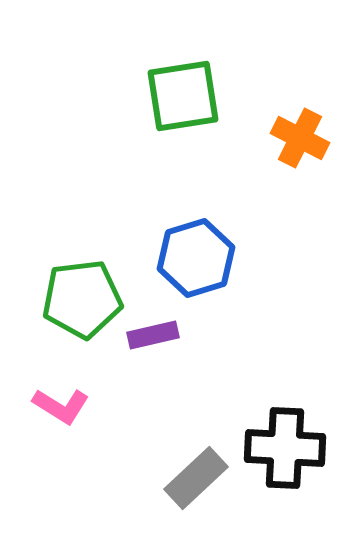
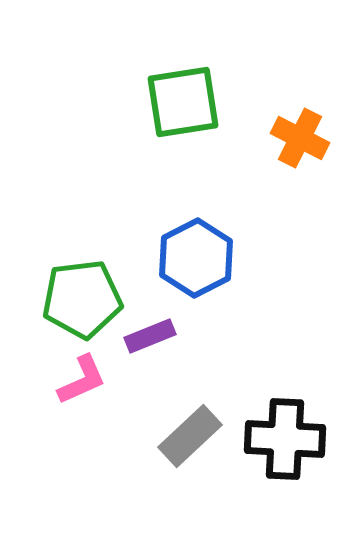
green square: moved 6 px down
blue hexagon: rotated 10 degrees counterclockwise
purple rectangle: moved 3 px left, 1 px down; rotated 9 degrees counterclockwise
pink L-shape: moved 21 px right, 26 px up; rotated 56 degrees counterclockwise
black cross: moved 9 px up
gray rectangle: moved 6 px left, 42 px up
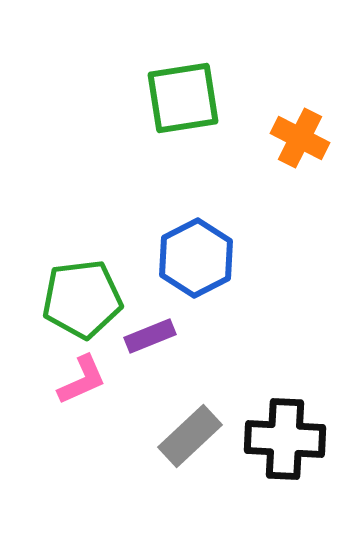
green square: moved 4 px up
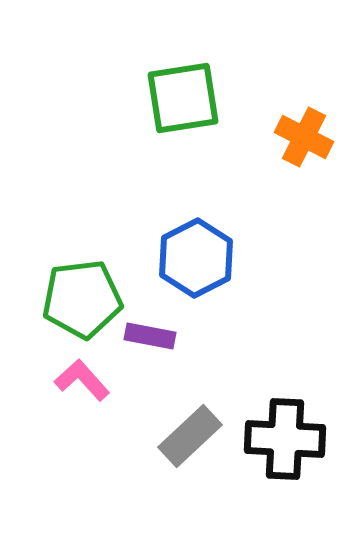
orange cross: moved 4 px right, 1 px up
purple rectangle: rotated 33 degrees clockwise
pink L-shape: rotated 108 degrees counterclockwise
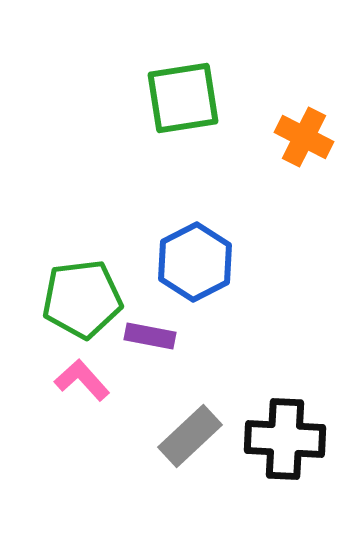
blue hexagon: moved 1 px left, 4 px down
